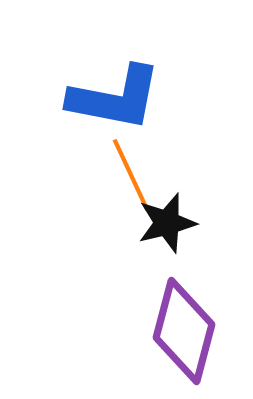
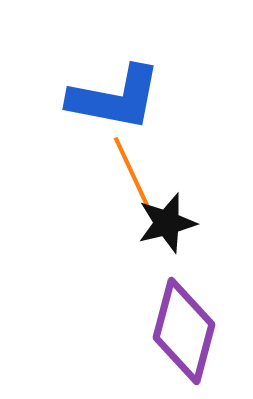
orange line: moved 1 px right, 2 px up
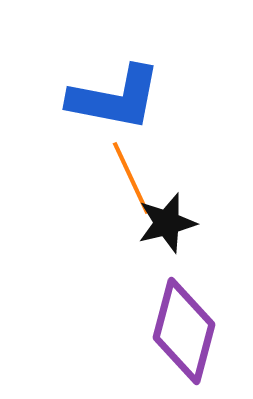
orange line: moved 1 px left, 5 px down
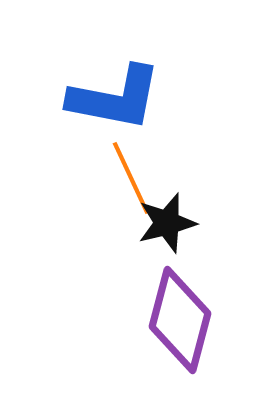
purple diamond: moved 4 px left, 11 px up
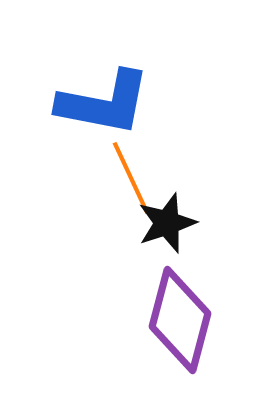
blue L-shape: moved 11 px left, 5 px down
black star: rotated 4 degrees counterclockwise
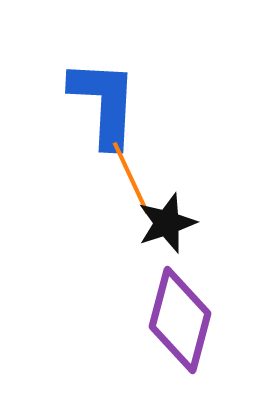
blue L-shape: rotated 98 degrees counterclockwise
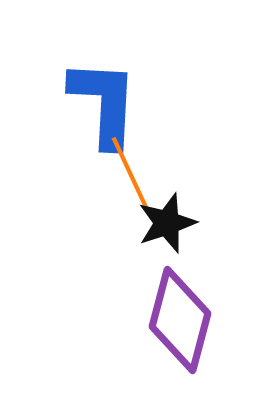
orange line: moved 1 px left, 5 px up
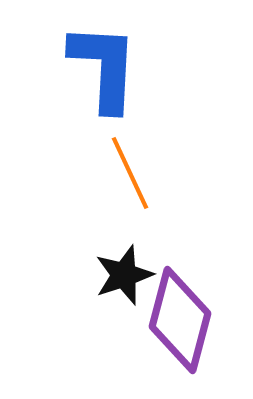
blue L-shape: moved 36 px up
black star: moved 43 px left, 52 px down
